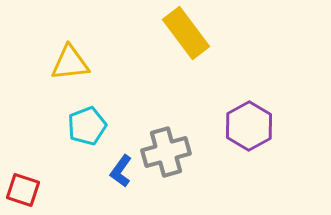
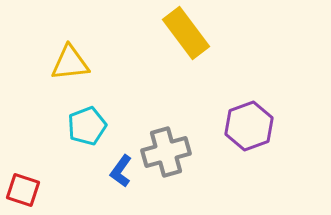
purple hexagon: rotated 9 degrees clockwise
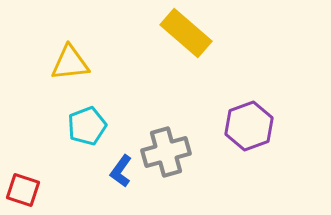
yellow rectangle: rotated 12 degrees counterclockwise
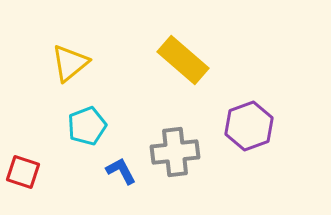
yellow rectangle: moved 3 px left, 27 px down
yellow triangle: rotated 33 degrees counterclockwise
gray cross: moved 9 px right; rotated 9 degrees clockwise
blue L-shape: rotated 116 degrees clockwise
red square: moved 18 px up
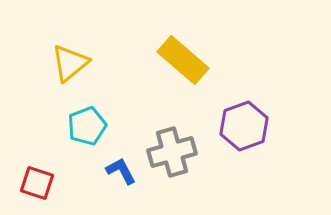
purple hexagon: moved 5 px left
gray cross: moved 3 px left; rotated 9 degrees counterclockwise
red square: moved 14 px right, 11 px down
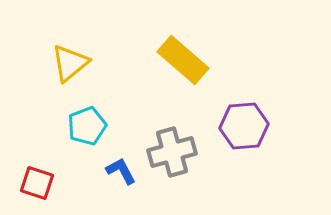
purple hexagon: rotated 15 degrees clockwise
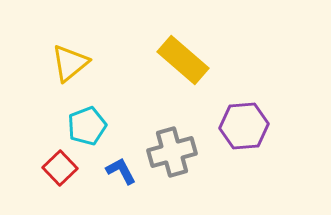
red square: moved 23 px right, 15 px up; rotated 28 degrees clockwise
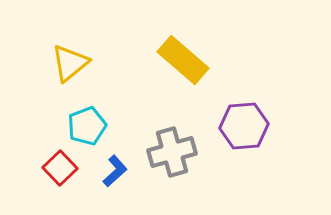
blue L-shape: moved 6 px left; rotated 76 degrees clockwise
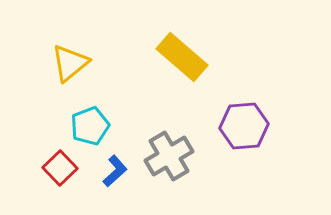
yellow rectangle: moved 1 px left, 3 px up
cyan pentagon: moved 3 px right
gray cross: moved 3 px left, 4 px down; rotated 15 degrees counterclockwise
